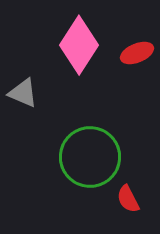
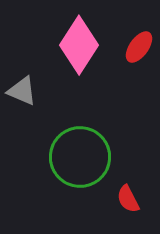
red ellipse: moved 2 px right, 6 px up; rotated 32 degrees counterclockwise
gray triangle: moved 1 px left, 2 px up
green circle: moved 10 px left
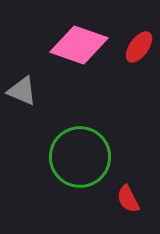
pink diamond: rotated 76 degrees clockwise
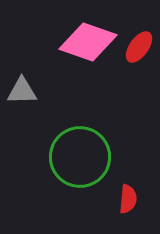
pink diamond: moved 9 px right, 3 px up
gray triangle: rotated 24 degrees counterclockwise
red semicircle: rotated 148 degrees counterclockwise
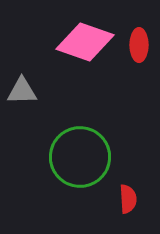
pink diamond: moved 3 px left
red ellipse: moved 2 px up; rotated 36 degrees counterclockwise
red semicircle: rotated 8 degrees counterclockwise
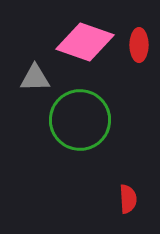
gray triangle: moved 13 px right, 13 px up
green circle: moved 37 px up
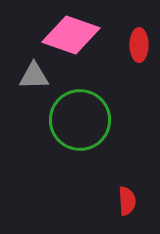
pink diamond: moved 14 px left, 7 px up
gray triangle: moved 1 px left, 2 px up
red semicircle: moved 1 px left, 2 px down
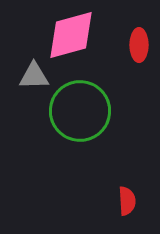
pink diamond: rotated 34 degrees counterclockwise
green circle: moved 9 px up
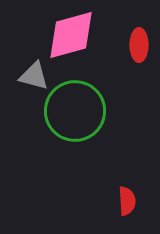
gray triangle: rotated 16 degrees clockwise
green circle: moved 5 px left
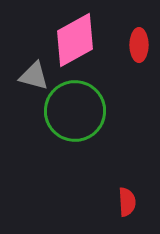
pink diamond: moved 4 px right, 5 px down; rotated 14 degrees counterclockwise
red semicircle: moved 1 px down
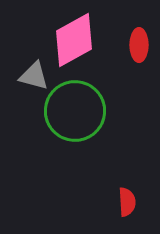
pink diamond: moved 1 px left
